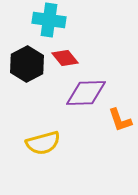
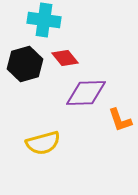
cyan cross: moved 5 px left
black hexagon: moved 2 px left; rotated 12 degrees clockwise
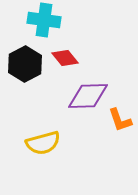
black hexagon: rotated 12 degrees counterclockwise
purple diamond: moved 2 px right, 3 px down
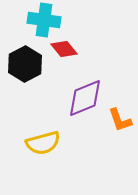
red diamond: moved 1 px left, 9 px up
purple diamond: moved 3 px left, 2 px down; rotated 21 degrees counterclockwise
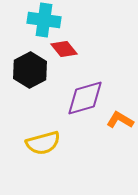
black hexagon: moved 5 px right, 6 px down
purple diamond: rotated 6 degrees clockwise
orange L-shape: rotated 140 degrees clockwise
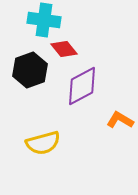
black hexagon: rotated 8 degrees clockwise
purple diamond: moved 3 px left, 12 px up; rotated 12 degrees counterclockwise
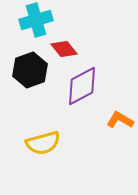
cyan cross: moved 8 px left; rotated 24 degrees counterclockwise
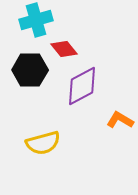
black hexagon: rotated 20 degrees clockwise
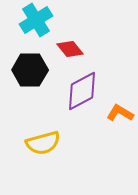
cyan cross: rotated 16 degrees counterclockwise
red diamond: moved 6 px right
purple diamond: moved 5 px down
orange L-shape: moved 7 px up
